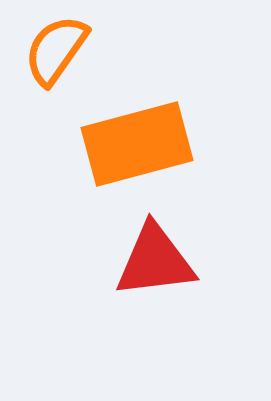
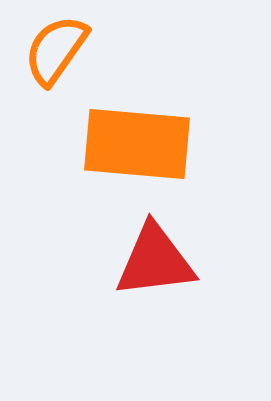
orange rectangle: rotated 20 degrees clockwise
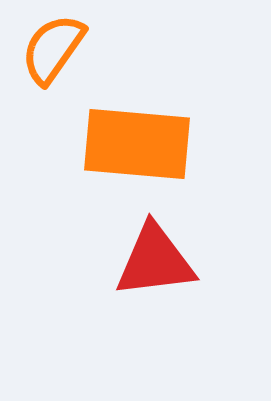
orange semicircle: moved 3 px left, 1 px up
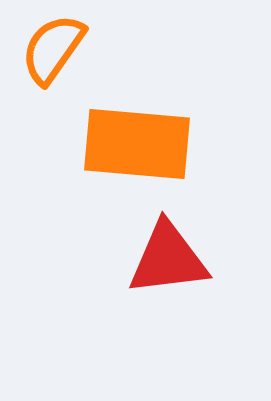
red triangle: moved 13 px right, 2 px up
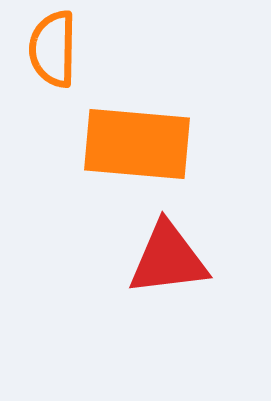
orange semicircle: rotated 34 degrees counterclockwise
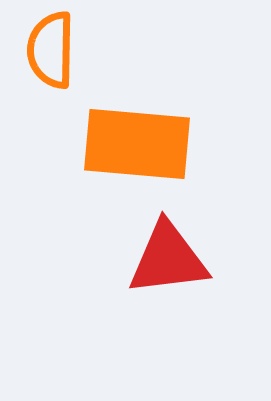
orange semicircle: moved 2 px left, 1 px down
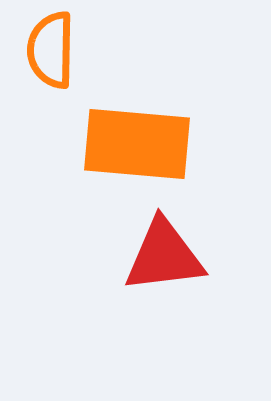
red triangle: moved 4 px left, 3 px up
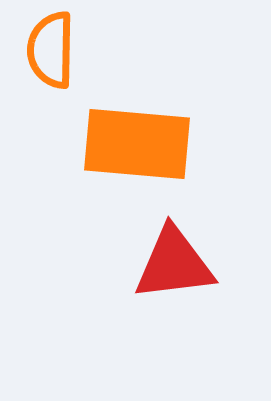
red triangle: moved 10 px right, 8 px down
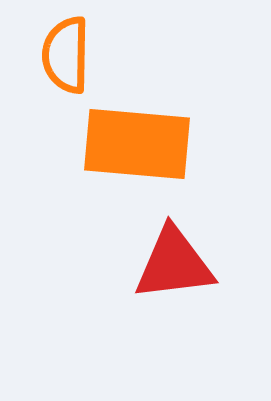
orange semicircle: moved 15 px right, 5 px down
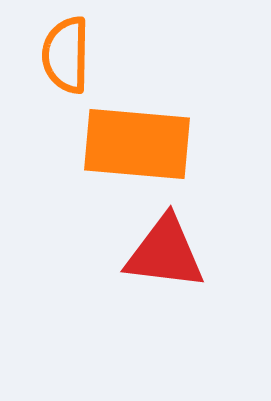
red triangle: moved 9 px left, 11 px up; rotated 14 degrees clockwise
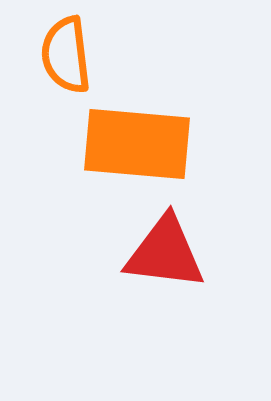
orange semicircle: rotated 8 degrees counterclockwise
